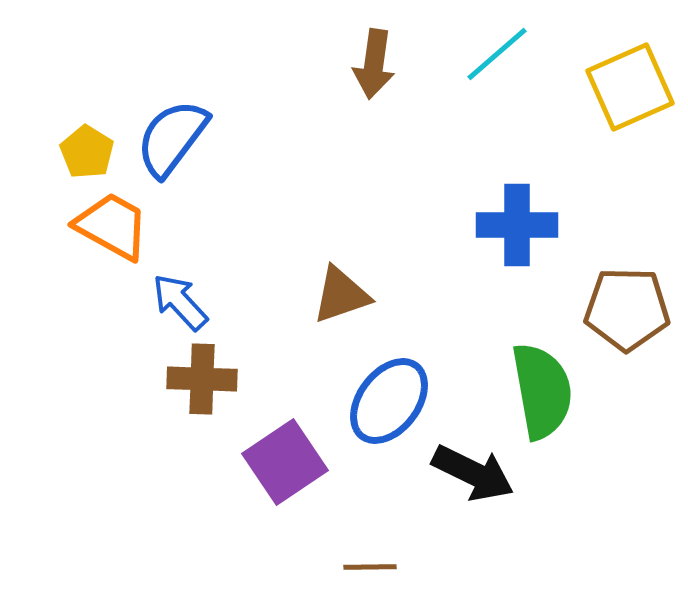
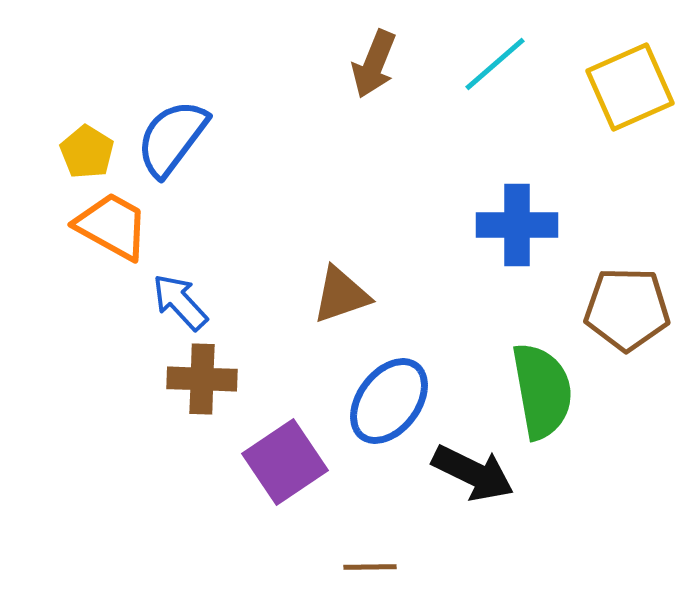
cyan line: moved 2 px left, 10 px down
brown arrow: rotated 14 degrees clockwise
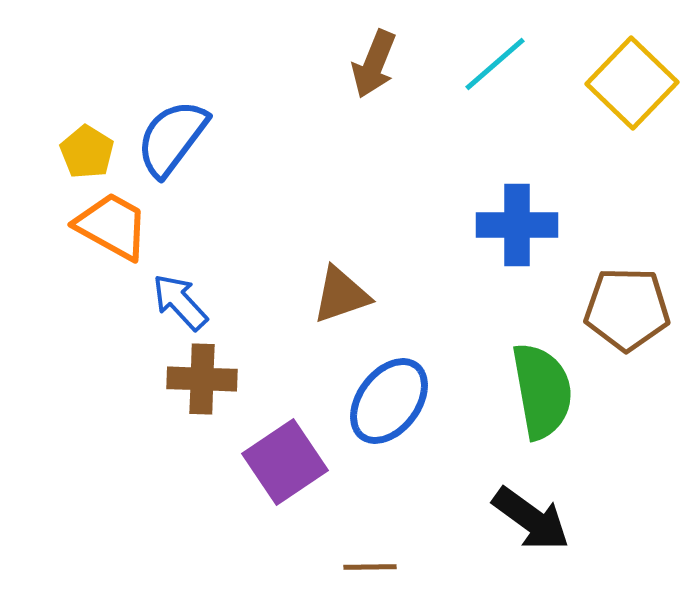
yellow square: moved 2 px right, 4 px up; rotated 22 degrees counterclockwise
black arrow: moved 58 px right, 46 px down; rotated 10 degrees clockwise
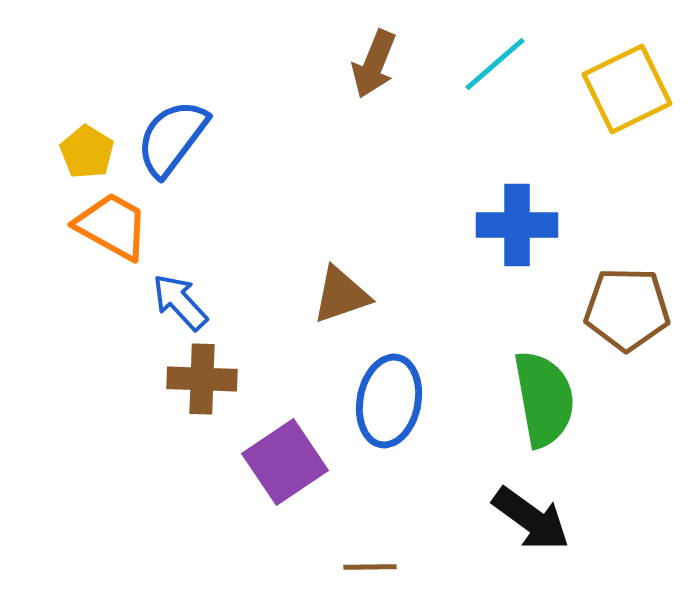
yellow square: moved 5 px left, 6 px down; rotated 20 degrees clockwise
green semicircle: moved 2 px right, 8 px down
blue ellipse: rotated 26 degrees counterclockwise
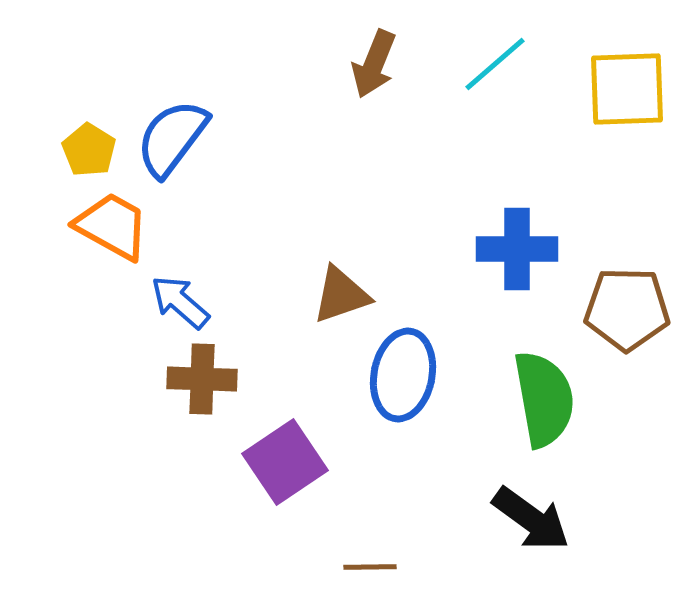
yellow square: rotated 24 degrees clockwise
yellow pentagon: moved 2 px right, 2 px up
blue cross: moved 24 px down
blue arrow: rotated 6 degrees counterclockwise
blue ellipse: moved 14 px right, 26 px up
